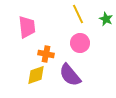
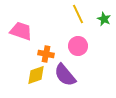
green star: moved 2 px left
pink trapezoid: moved 6 px left, 4 px down; rotated 65 degrees counterclockwise
pink circle: moved 2 px left, 3 px down
purple semicircle: moved 5 px left
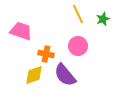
green star: moved 1 px left; rotated 24 degrees clockwise
yellow diamond: moved 2 px left
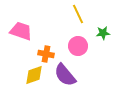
green star: moved 14 px down; rotated 16 degrees clockwise
